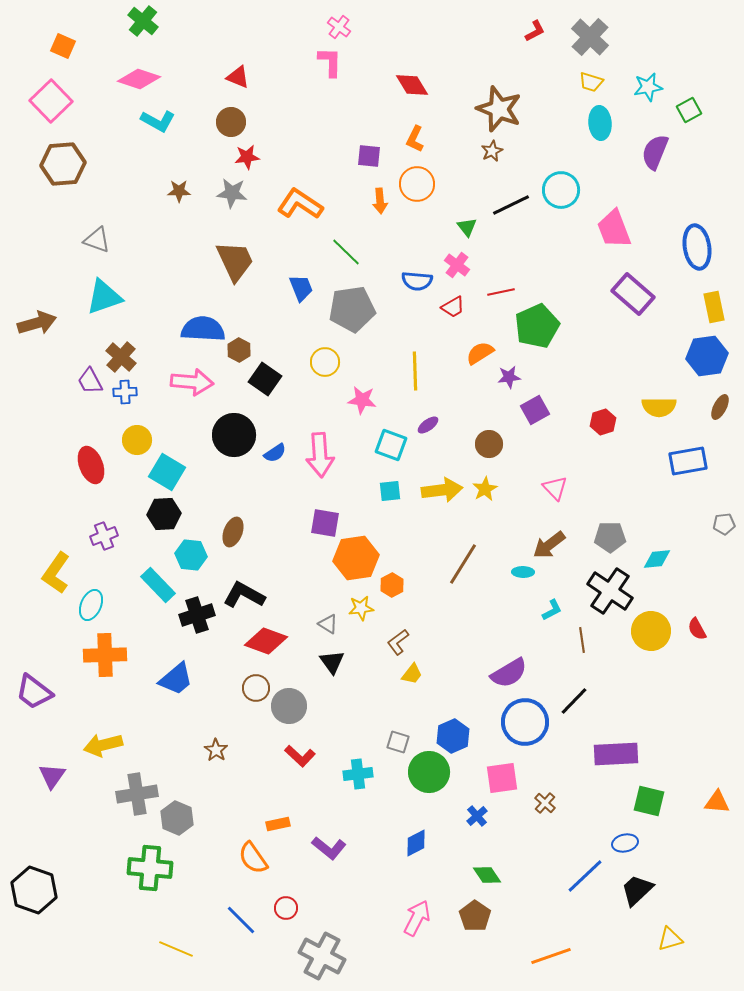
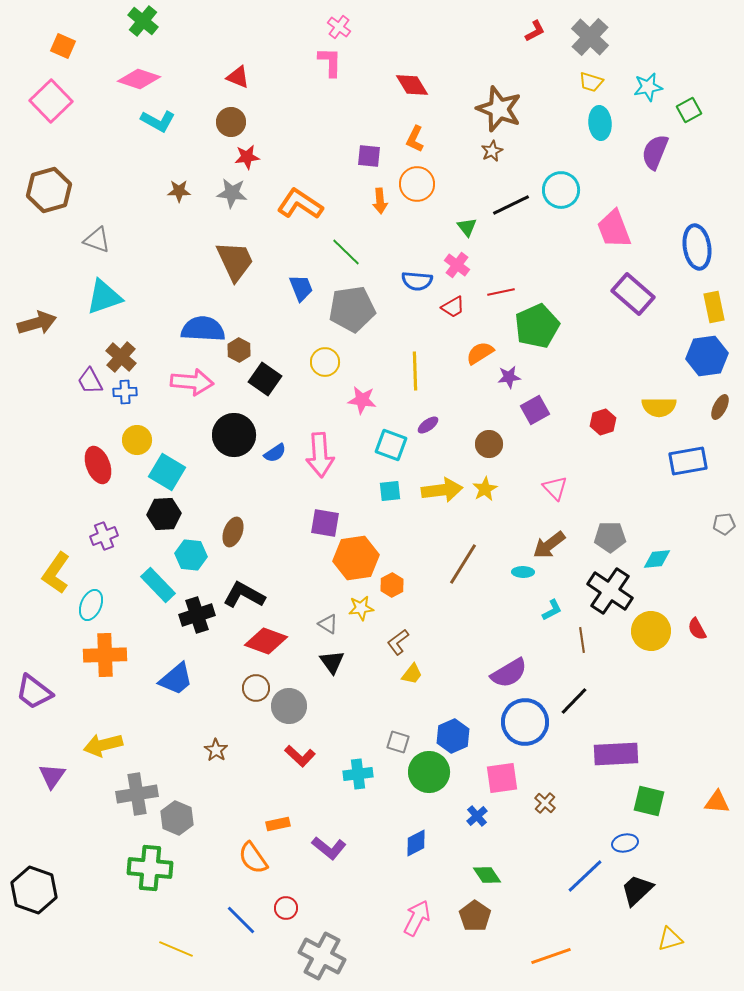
brown hexagon at (63, 164): moved 14 px left, 26 px down; rotated 12 degrees counterclockwise
red ellipse at (91, 465): moved 7 px right
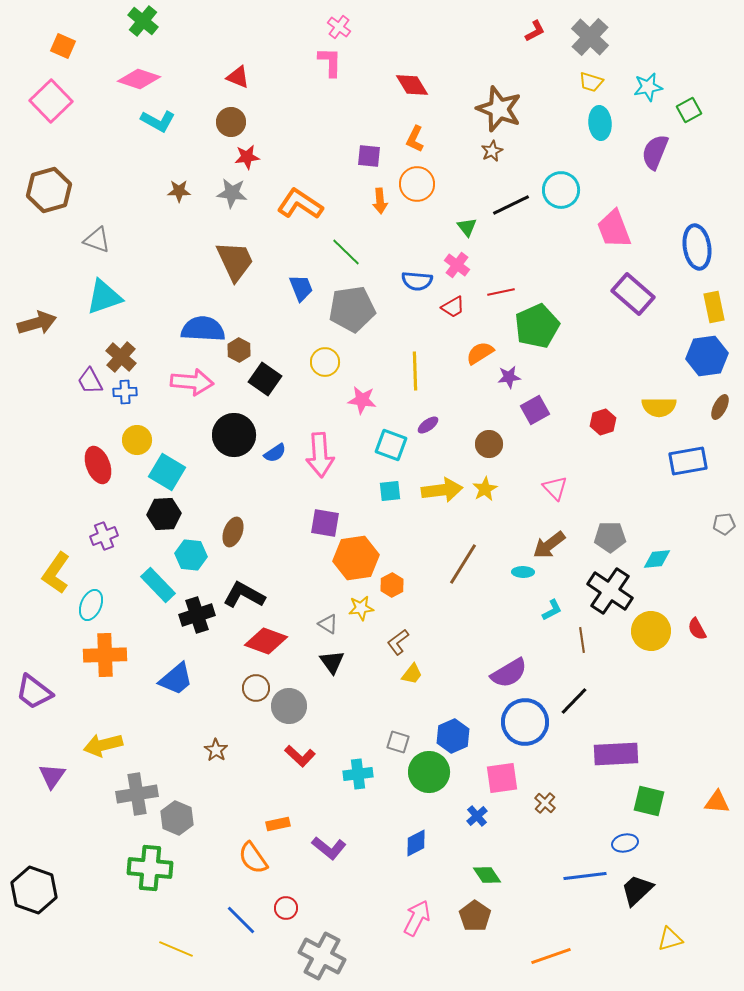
blue line at (585, 876): rotated 36 degrees clockwise
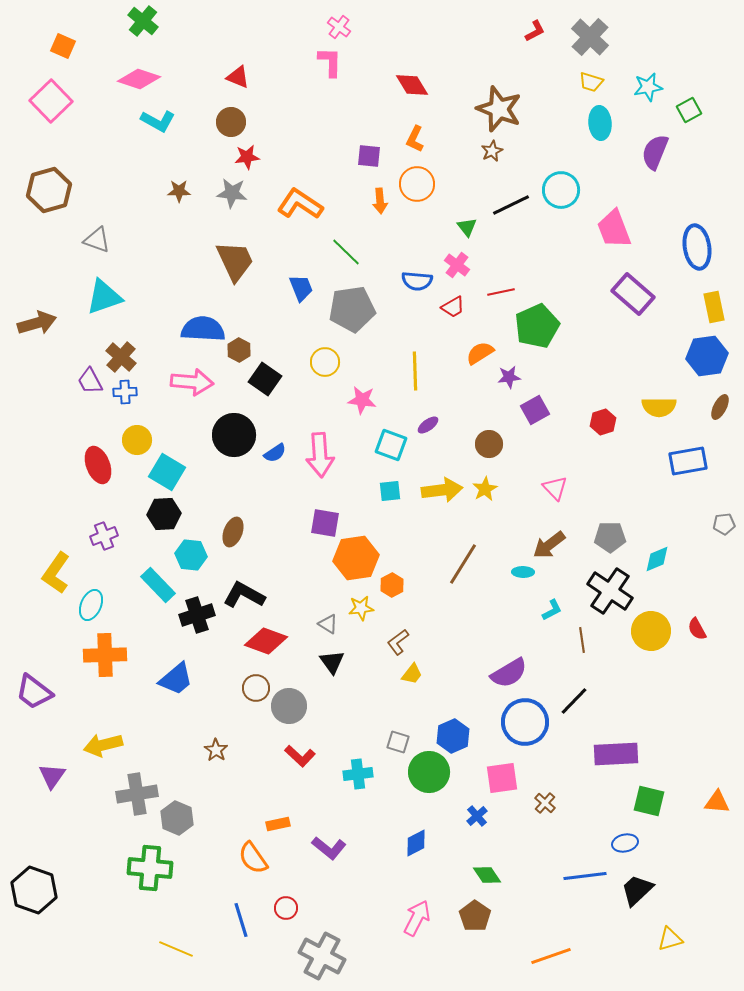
cyan diamond at (657, 559): rotated 16 degrees counterclockwise
blue line at (241, 920): rotated 28 degrees clockwise
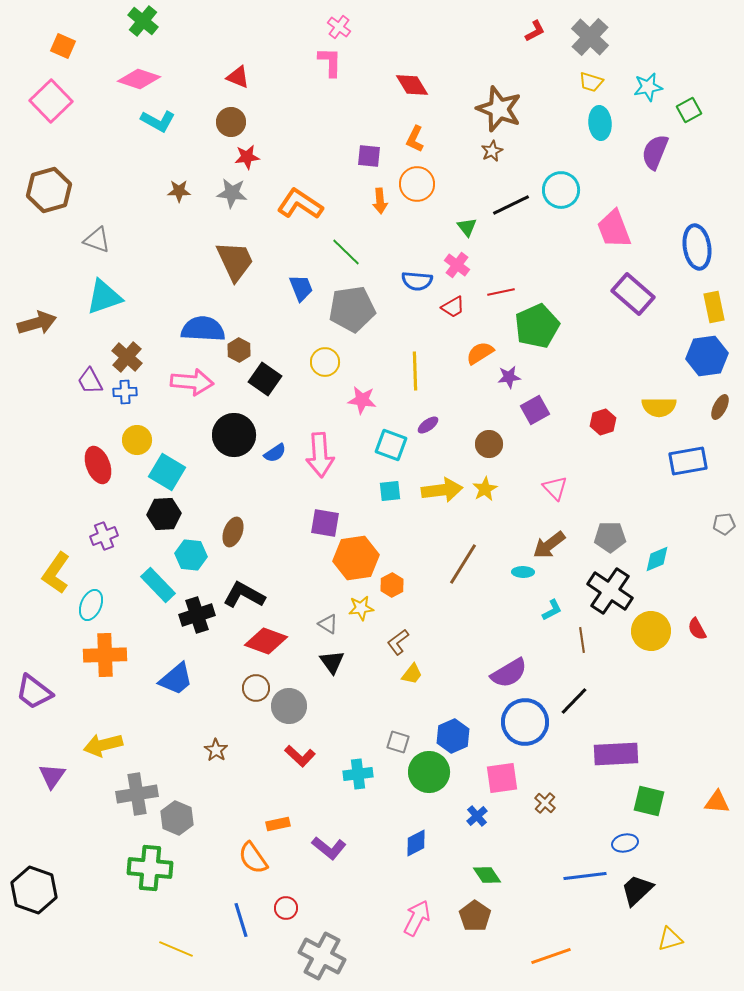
brown cross at (121, 357): moved 6 px right
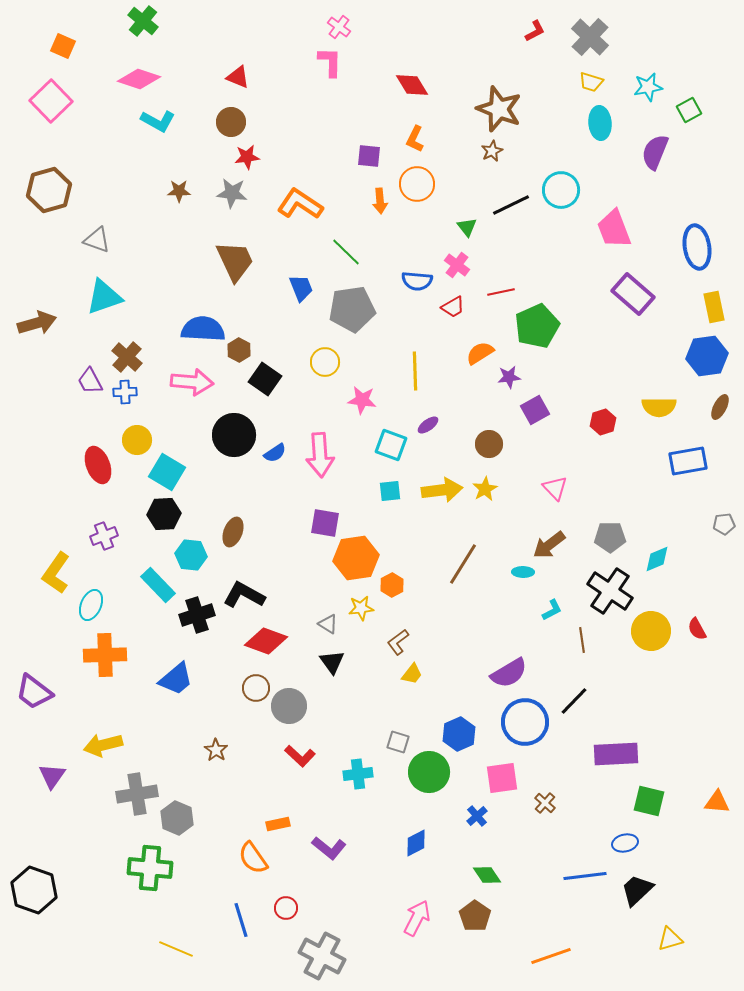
blue hexagon at (453, 736): moved 6 px right, 2 px up
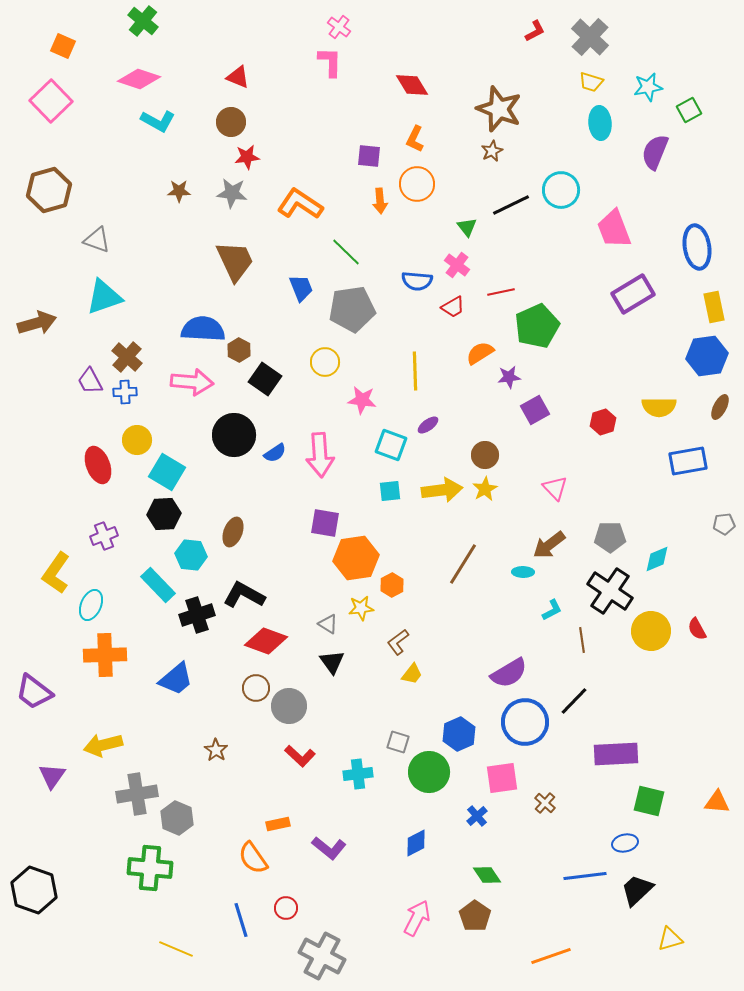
purple rectangle at (633, 294): rotated 72 degrees counterclockwise
brown circle at (489, 444): moved 4 px left, 11 px down
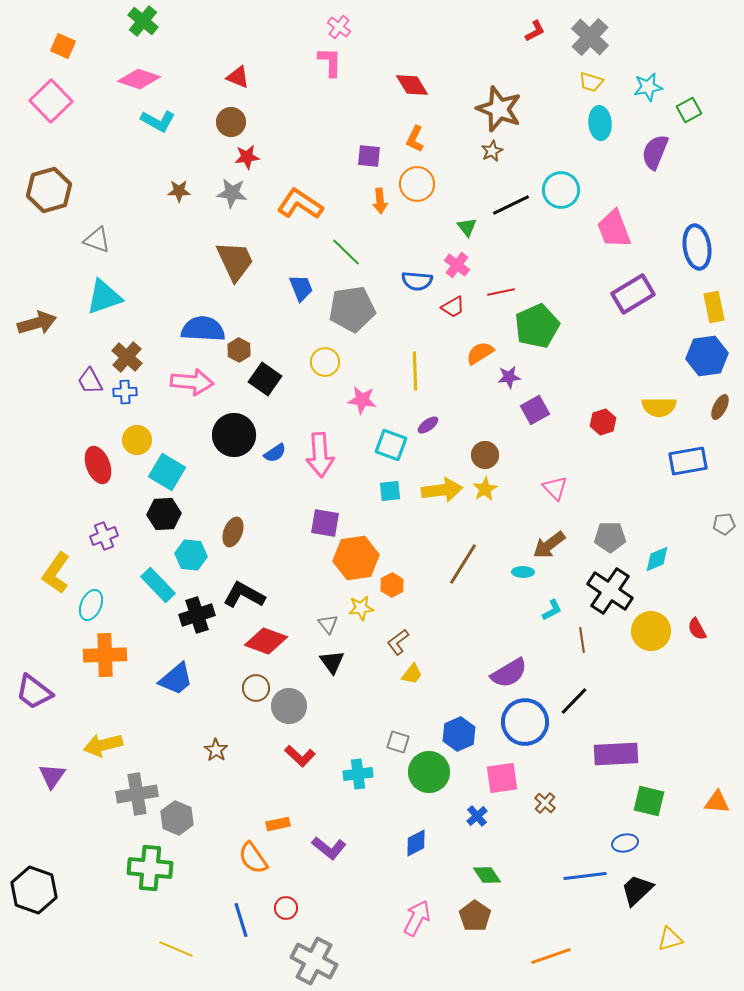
gray triangle at (328, 624): rotated 20 degrees clockwise
gray cross at (322, 956): moved 8 px left, 5 px down
